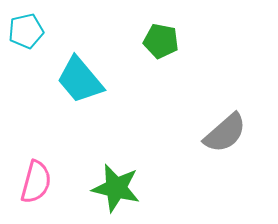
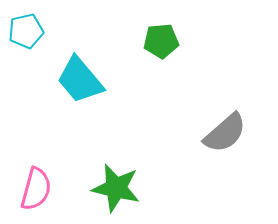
green pentagon: rotated 16 degrees counterclockwise
pink semicircle: moved 7 px down
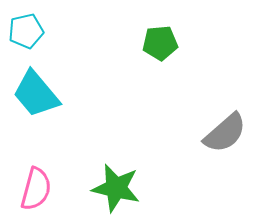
green pentagon: moved 1 px left, 2 px down
cyan trapezoid: moved 44 px left, 14 px down
